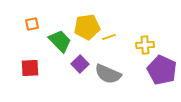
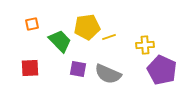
purple square: moved 2 px left, 5 px down; rotated 36 degrees counterclockwise
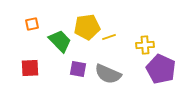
purple pentagon: moved 1 px left, 1 px up
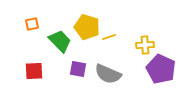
yellow pentagon: rotated 25 degrees clockwise
red square: moved 4 px right, 3 px down
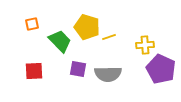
gray semicircle: rotated 24 degrees counterclockwise
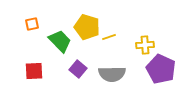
purple square: rotated 30 degrees clockwise
gray semicircle: moved 4 px right
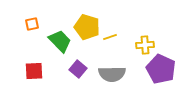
yellow line: moved 1 px right
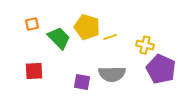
green trapezoid: moved 1 px left, 3 px up
yellow cross: rotated 18 degrees clockwise
purple square: moved 4 px right, 13 px down; rotated 30 degrees counterclockwise
